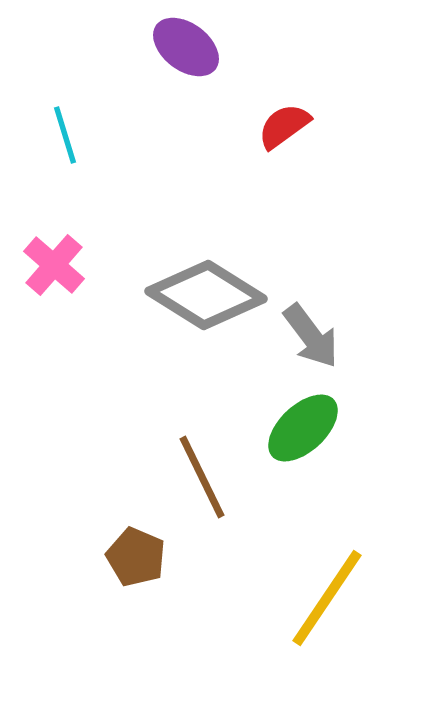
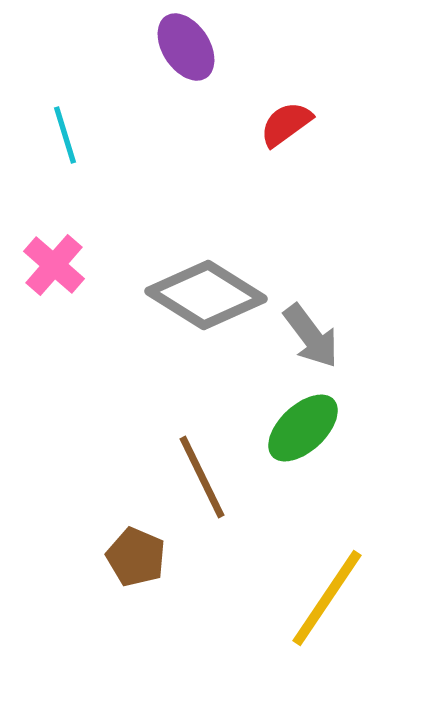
purple ellipse: rotated 20 degrees clockwise
red semicircle: moved 2 px right, 2 px up
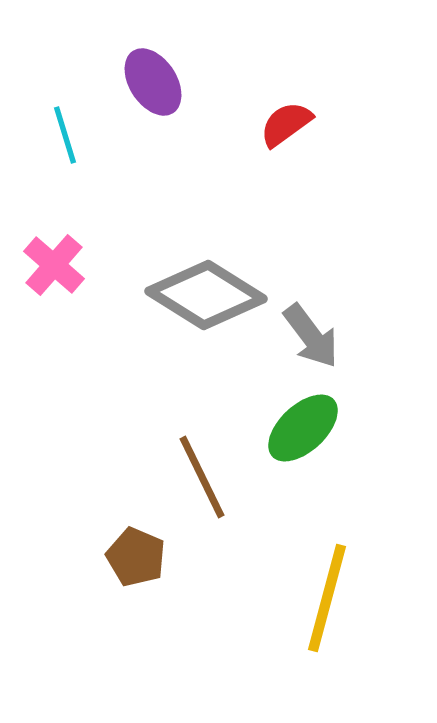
purple ellipse: moved 33 px left, 35 px down
yellow line: rotated 19 degrees counterclockwise
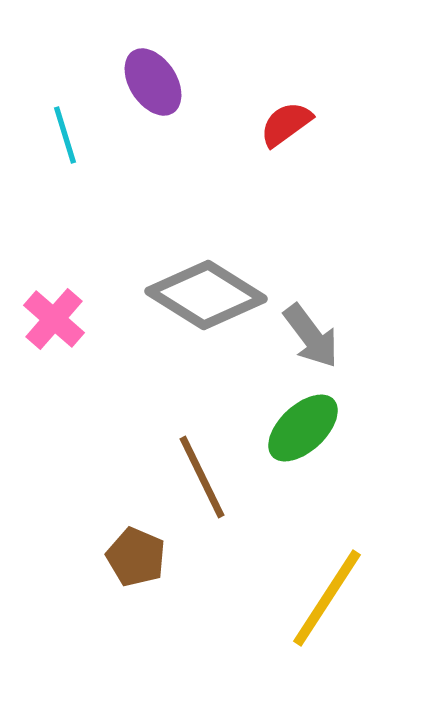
pink cross: moved 54 px down
yellow line: rotated 18 degrees clockwise
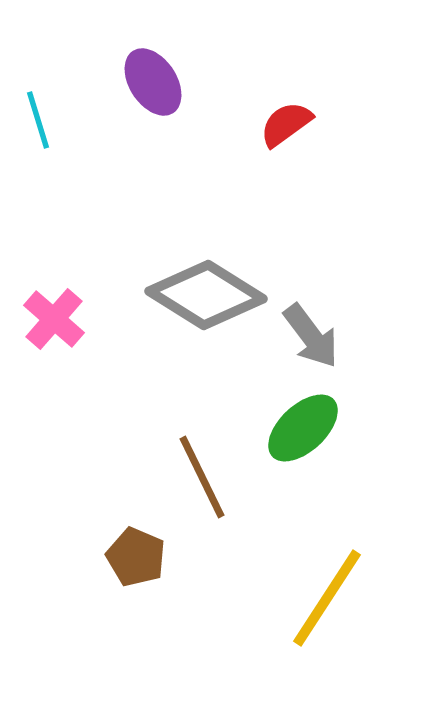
cyan line: moved 27 px left, 15 px up
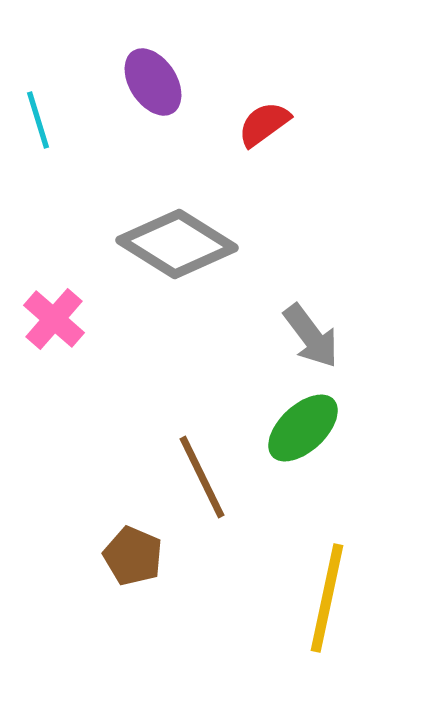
red semicircle: moved 22 px left
gray diamond: moved 29 px left, 51 px up
brown pentagon: moved 3 px left, 1 px up
yellow line: rotated 21 degrees counterclockwise
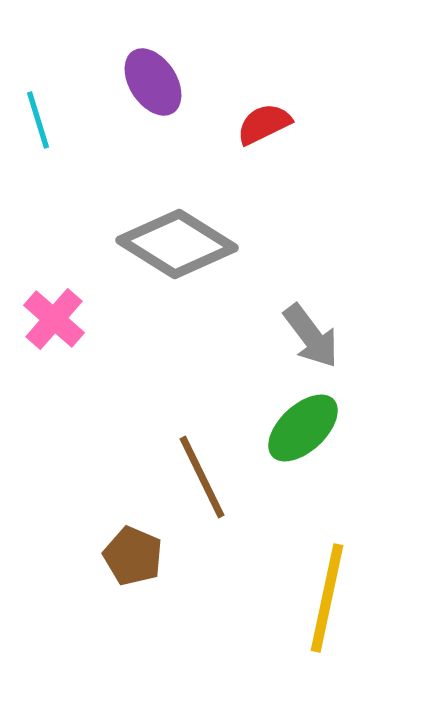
red semicircle: rotated 10 degrees clockwise
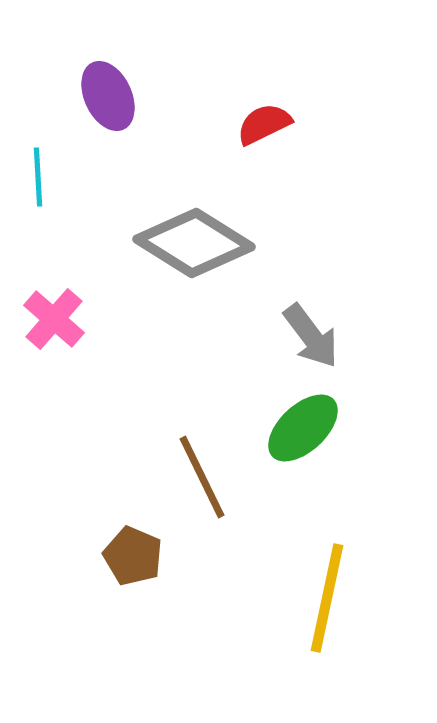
purple ellipse: moved 45 px left, 14 px down; rotated 8 degrees clockwise
cyan line: moved 57 px down; rotated 14 degrees clockwise
gray diamond: moved 17 px right, 1 px up
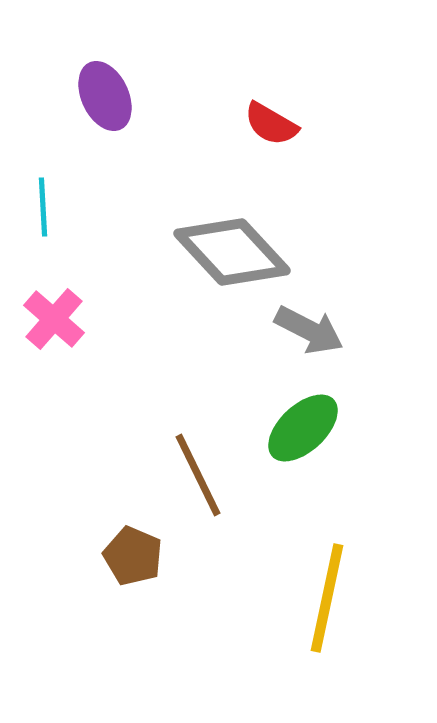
purple ellipse: moved 3 px left
red semicircle: moved 7 px right; rotated 124 degrees counterclockwise
cyan line: moved 5 px right, 30 px down
gray diamond: moved 38 px right, 9 px down; rotated 15 degrees clockwise
gray arrow: moved 2 px left, 6 px up; rotated 26 degrees counterclockwise
brown line: moved 4 px left, 2 px up
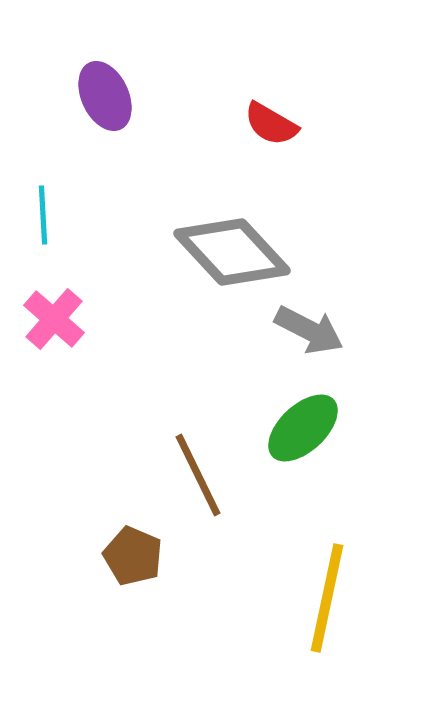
cyan line: moved 8 px down
